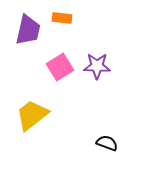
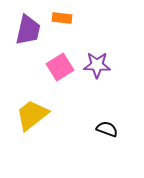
purple star: moved 1 px up
black semicircle: moved 14 px up
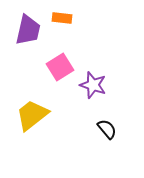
purple star: moved 4 px left, 20 px down; rotated 16 degrees clockwise
black semicircle: rotated 30 degrees clockwise
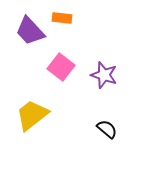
purple trapezoid: moved 2 px right, 1 px down; rotated 124 degrees clockwise
pink square: moved 1 px right; rotated 20 degrees counterclockwise
purple star: moved 11 px right, 10 px up
black semicircle: rotated 10 degrees counterclockwise
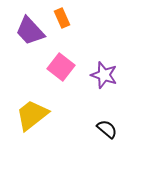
orange rectangle: rotated 60 degrees clockwise
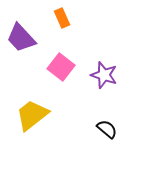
purple trapezoid: moved 9 px left, 7 px down
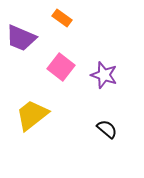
orange rectangle: rotated 30 degrees counterclockwise
purple trapezoid: rotated 24 degrees counterclockwise
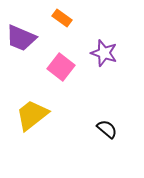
purple star: moved 22 px up
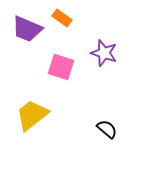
purple trapezoid: moved 6 px right, 9 px up
pink square: rotated 20 degrees counterclockwise
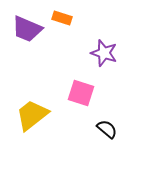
orange rectangle: rotated 18 degrees counterclockwise
pink square: moved 20 px right, 26 px down
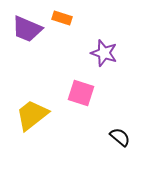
black semicircle: moved 13 px right, 8 px down
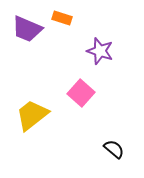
purple star: moved 4 px left, 2 px up
pink square: rotated 24 degrees clockwise
black semicircle: moved 6 px left, 12 px down
